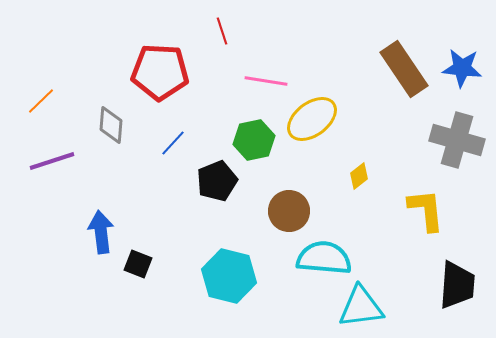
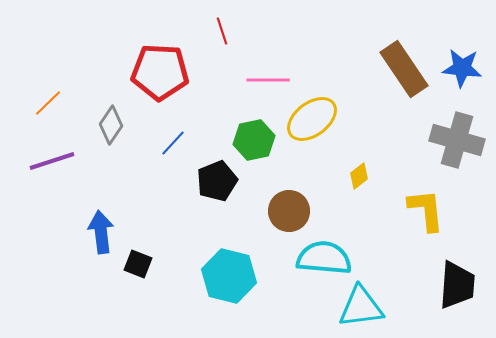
pink line: moved 2 px right, 1 px up; rotated 9 degrees counterclockwise
orange line: moved 7 px right, 2 px down
gray diamond: rotated 30 degrees clockwise
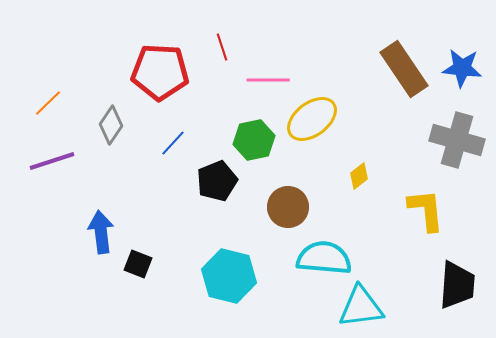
red line: moved 16 px down
brown circle: moved 1 px left, 4 px up
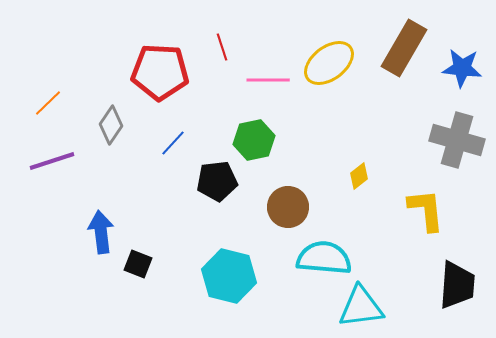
brown rectangle: moved 21 px up; rotated 64 degrees clockwise
yellow ellipse: moved 17 px right, 56 px up
black pentagon: rotated 15 degrees clockwise
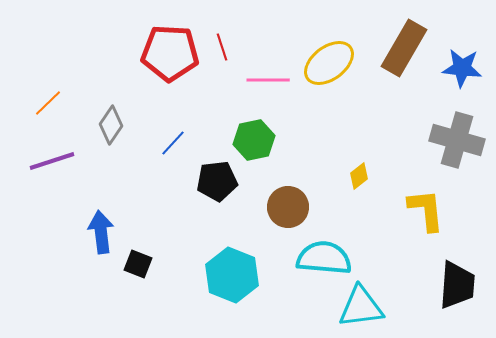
red pentagon: moved 10 px right, 19 px up
cyan hexagon: moved 3 px right, 1 px up; rotated 8 degrees clockwise
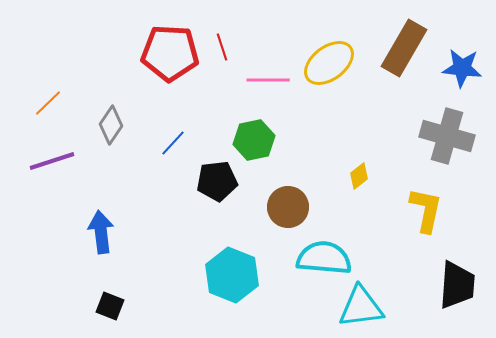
gray cross: moved 10 px left, 4 px up
yellow L-shape: rotated 18 degrees clockwise
black square: moved 28 px left, 42 px down
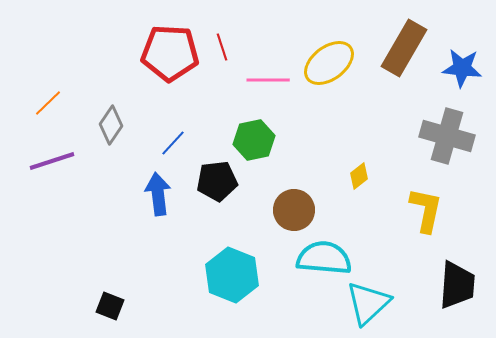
brown circle: moved 6 px right, 3 px down
blue arrow: moved 57 px right, 38 px up
cyan triangle: moved 7 px right, 4 px up; rotated 36 degrees counterclockwise
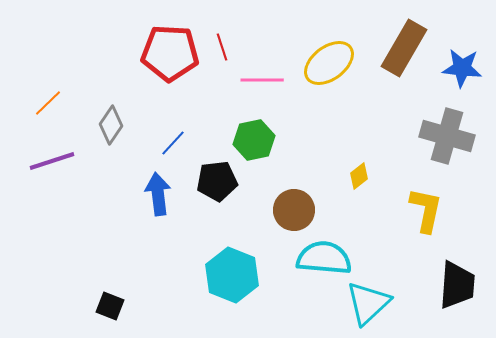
pink line: moved 6 px left
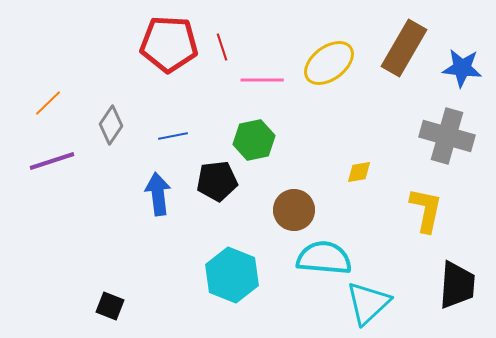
red pentagon: moved 1 px left, 9 px up
blue line: moved 7 px up; rotated 36 degrees clockwise
yellow diamond: moved 4 px up; rotated 28 degrees clockwise
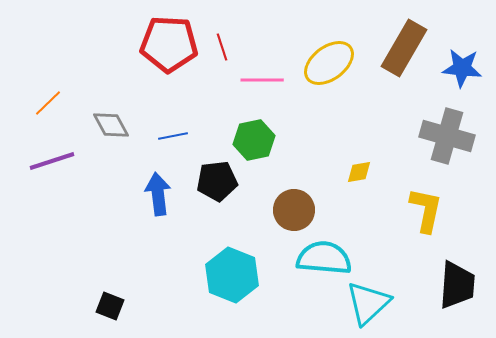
gray diamond: rotated 63 degrees counterclockwise
